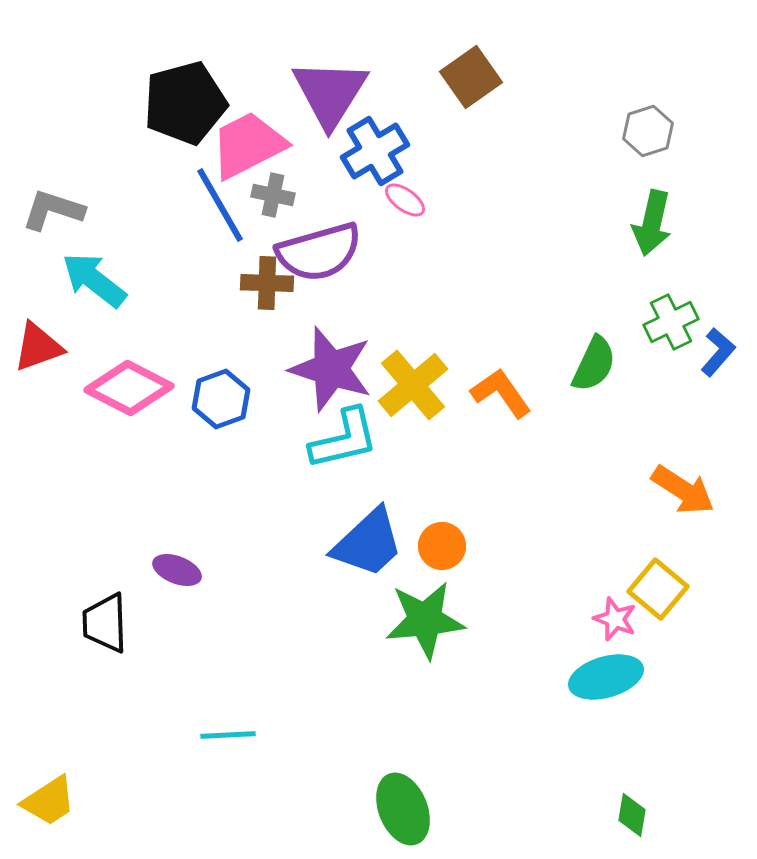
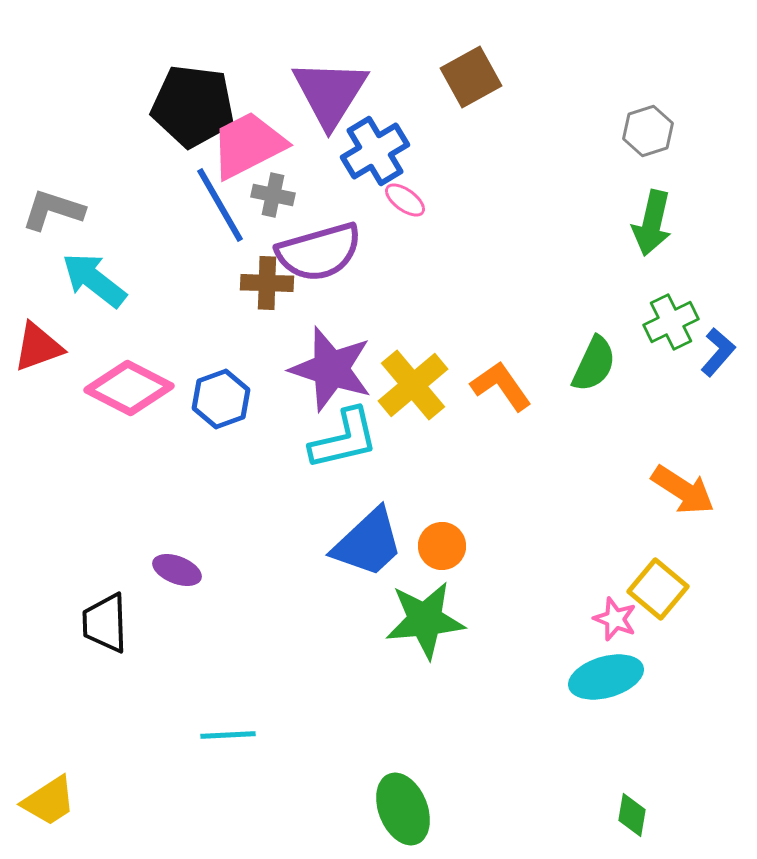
brown square: rotated 6 degrees clockwise
black pentagon: moved 8 px right, 3 px down; rotated 22 degrees clockwise
orange L-shape: moved 7 px up
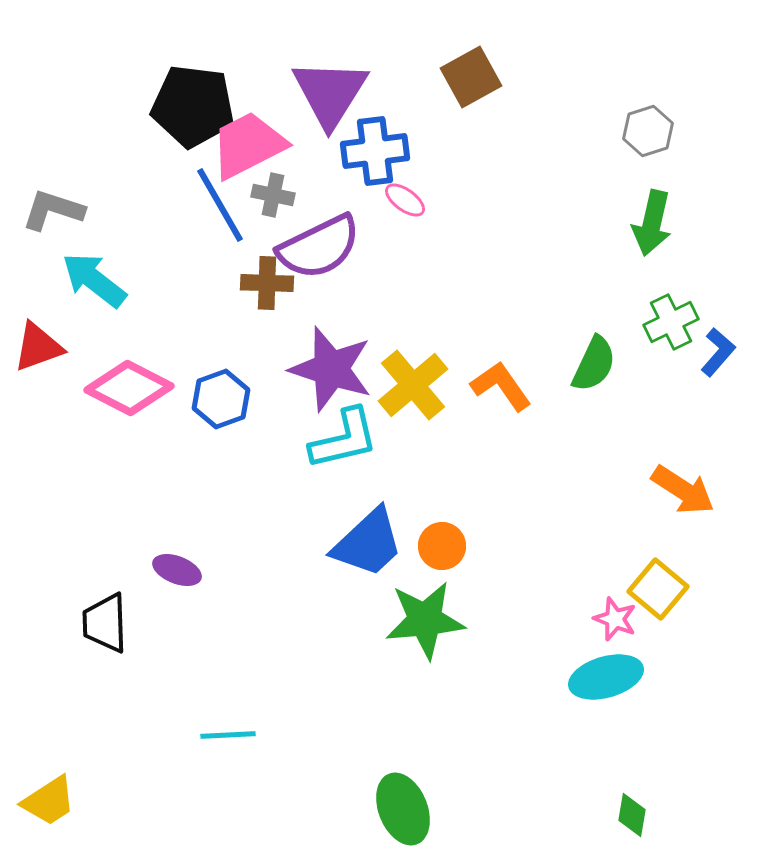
blue cross: rotated 24 degrees clockwise
purple semicircle: moved 5 px up; rotated 10 degrees counterclockwise
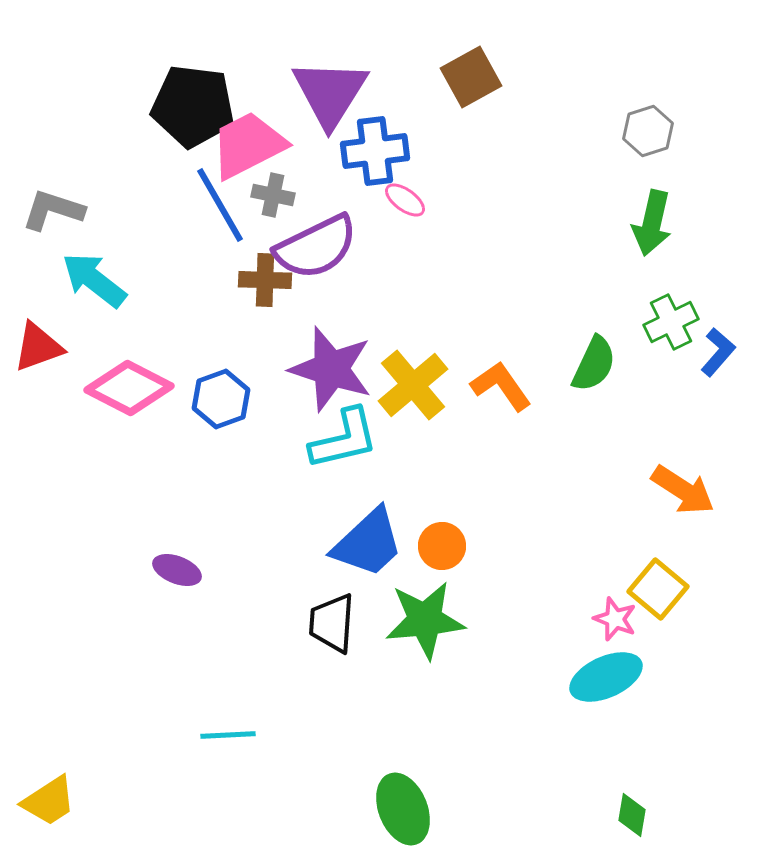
purple semicircle: moved 3 px left
brown cross: moved 2 px left, 3 px up
black trapezoid: moved 227 px right; rotated 6 degrees clockwise
cyan ellipse: rotated 8 degrees counterclockwise
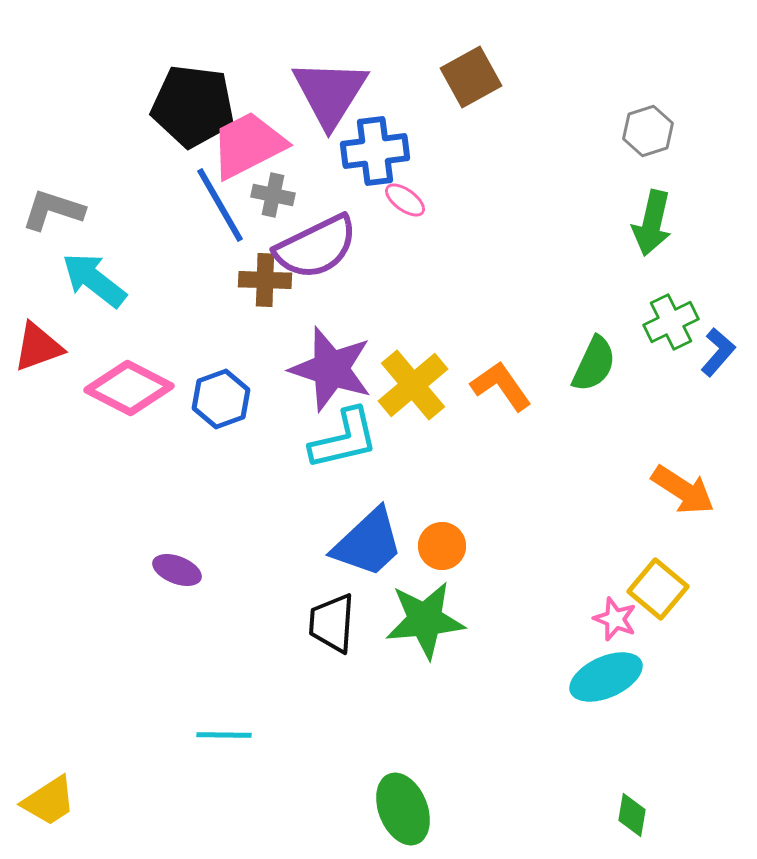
cyan line: moved 4 px left; rotated 4 degrees clockwise
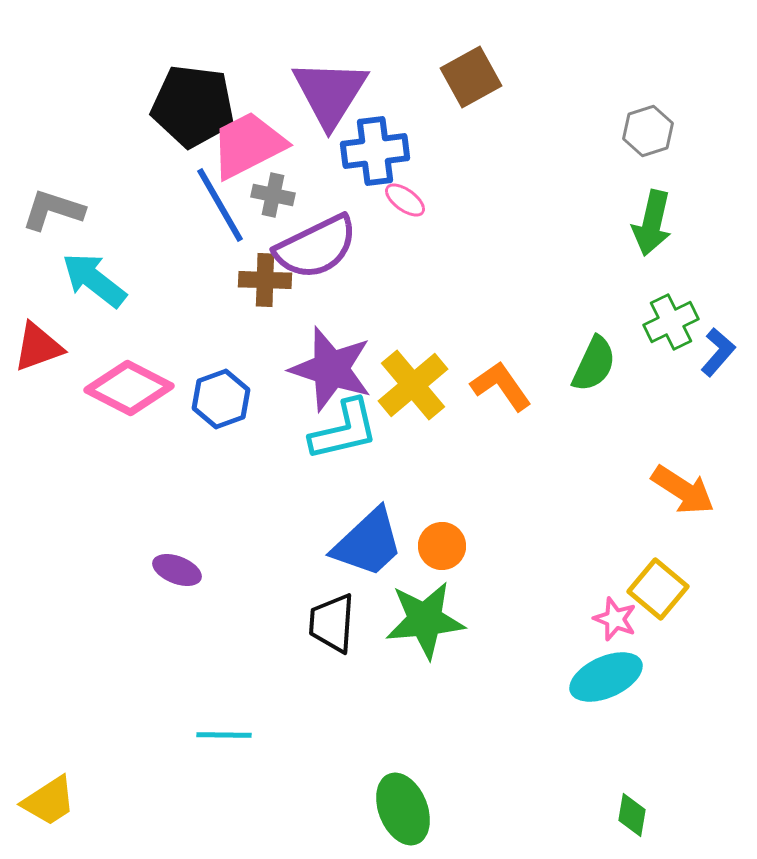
cyan L-shape: moved 9 px up
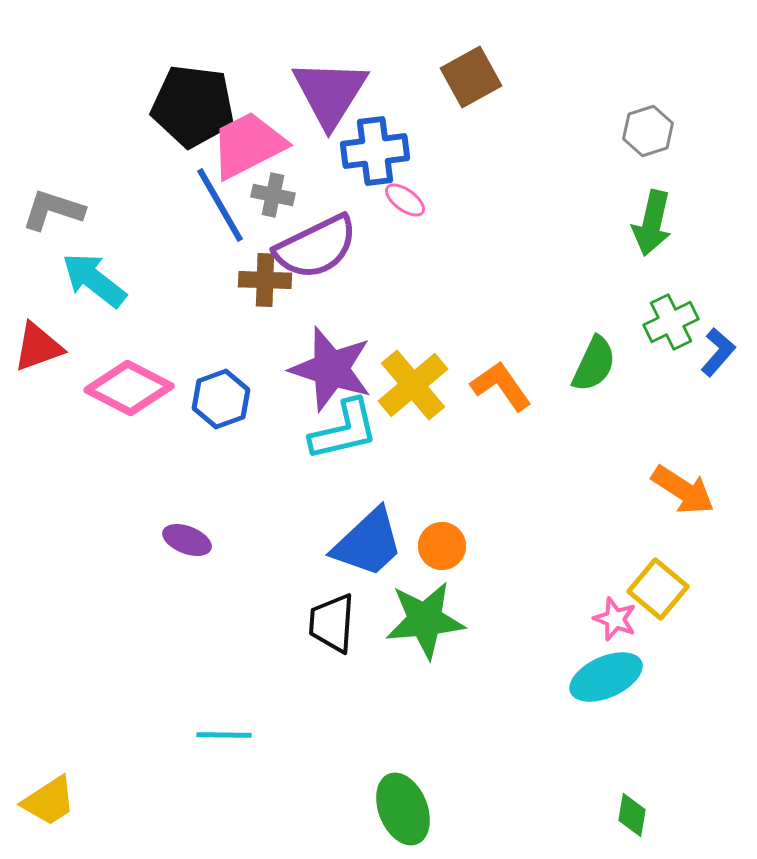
purple ellipse: moved 10 px right, 30 px up
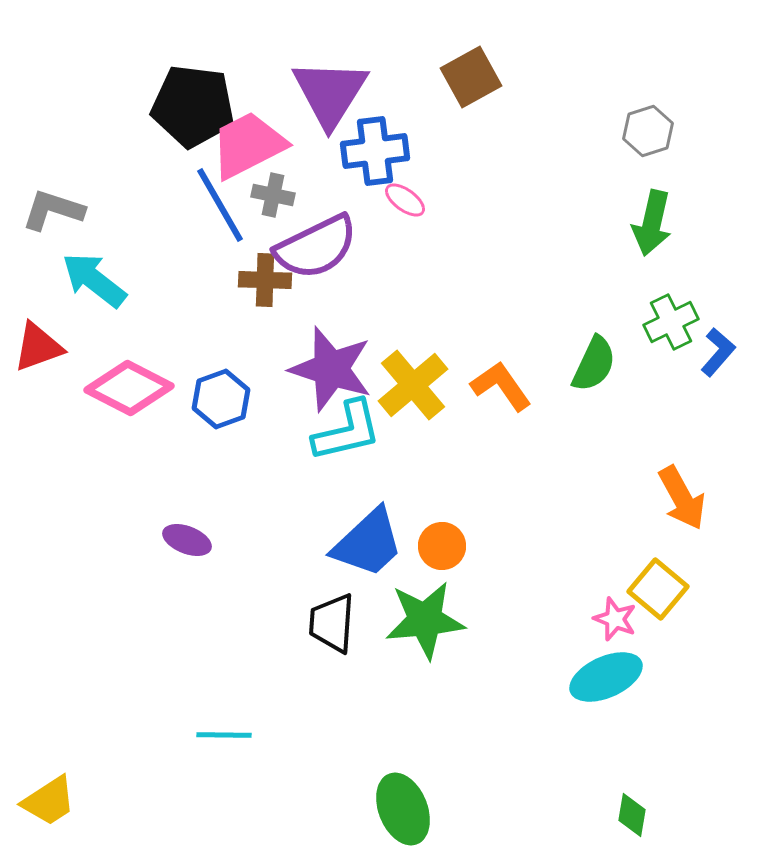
cyan L-shape: moved 3 px right, 1 px down
orange arrow: moved 1 px left, 8 px down; rotated 28 degrees clockwise
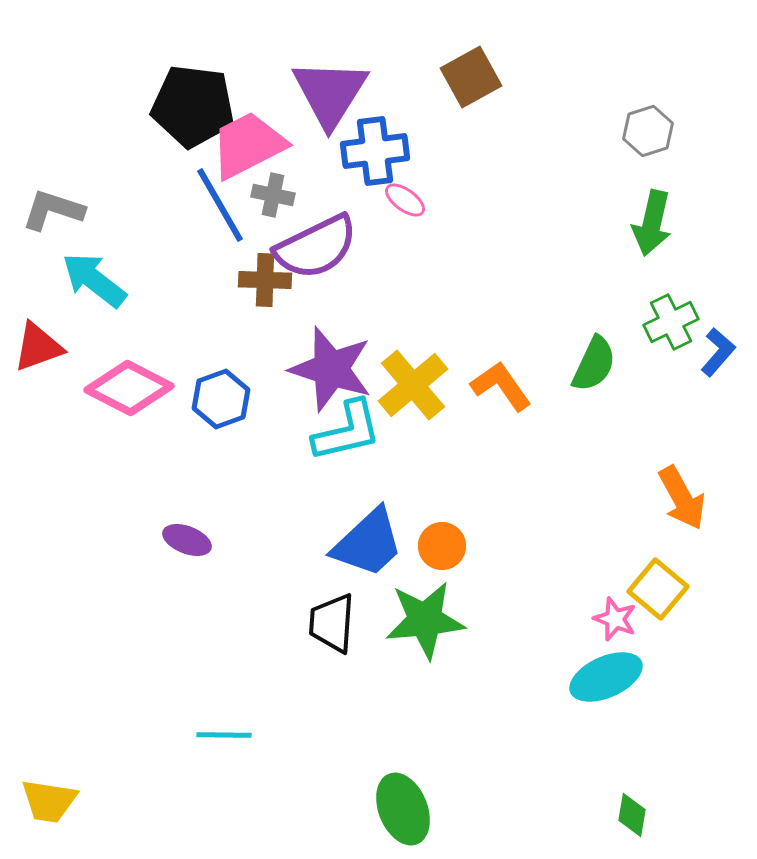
yellow trapezoid: rotated 42 degrees clockwise
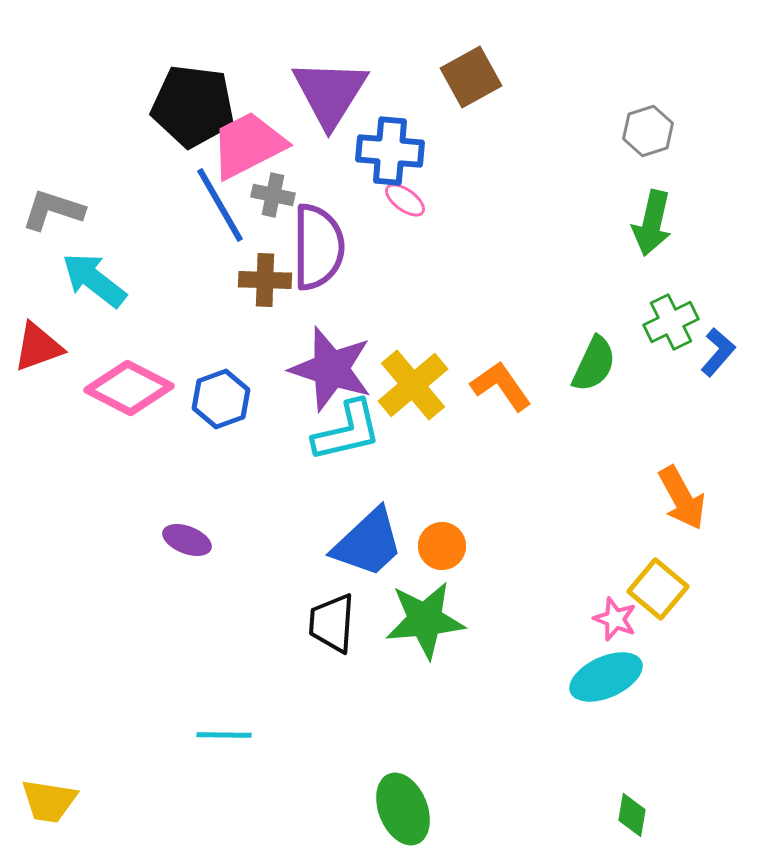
blue cross: moved 15 px right; rotated 12 degrees clockwise
purple semicircle: moved 2 px right; rotated 64 degrees counterclockwise
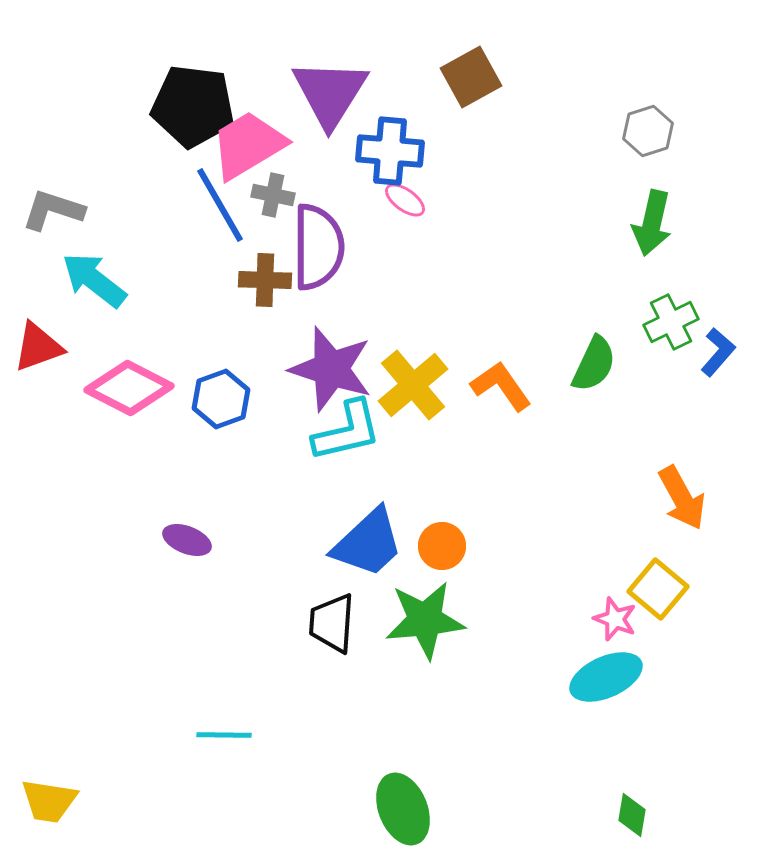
pink trapezoid: rotated 4 degrees counterclockwise
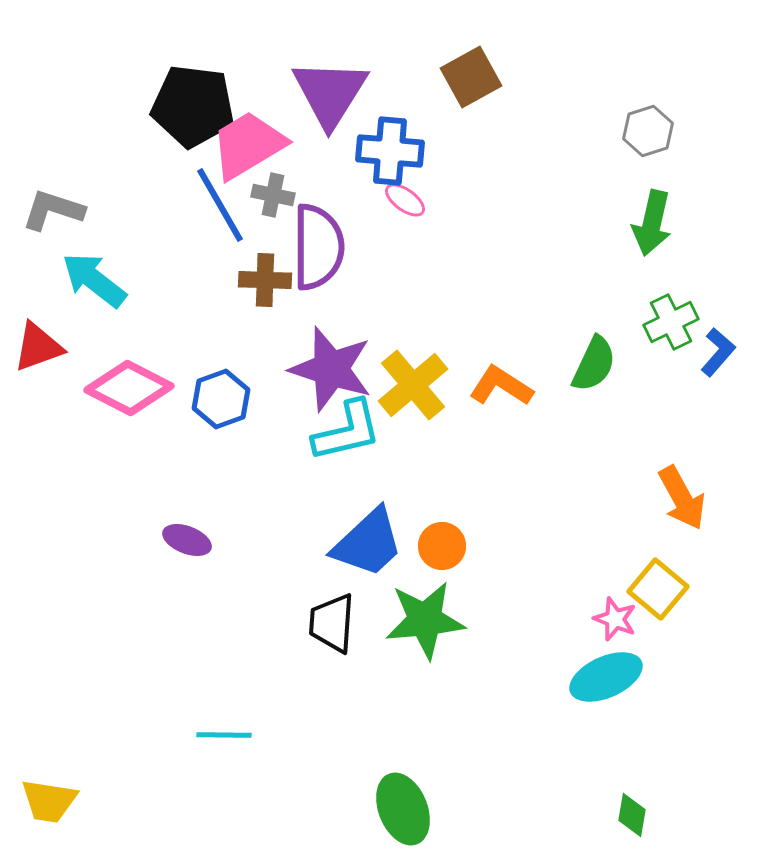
orange L-shape: rotated 22 degrees counterclockwise
